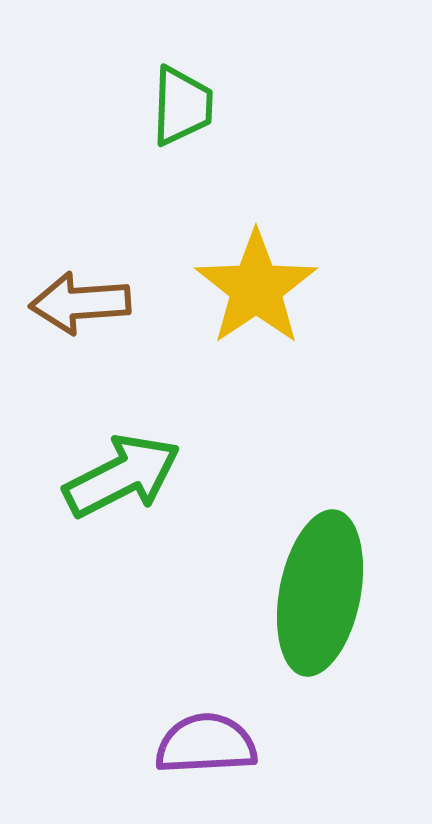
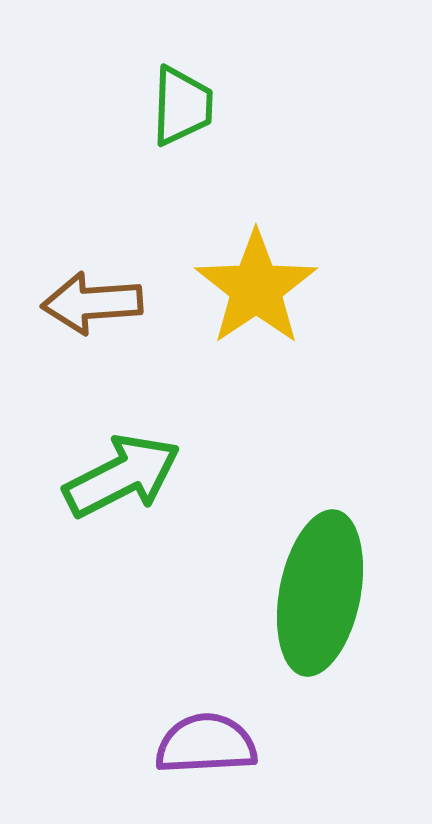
brown arrow: moved 12 px right
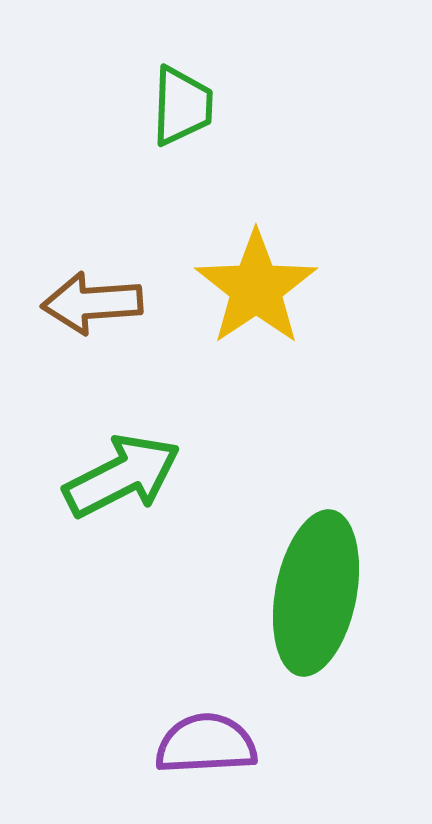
green ellipse: moved 4 px left
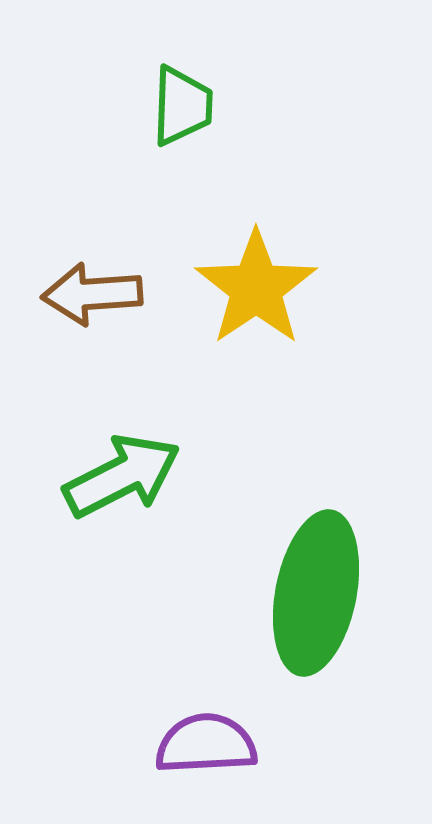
brown arrow: moved 9 px up
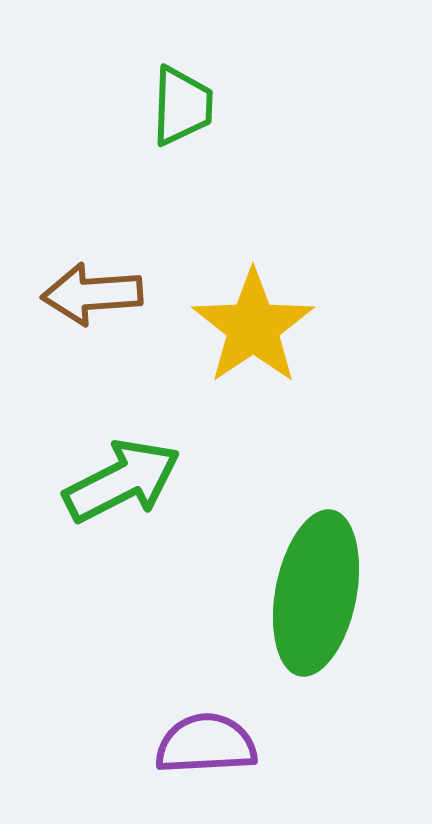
yellow star: moved 3 px left, 39 px down
green arrow: moved 5 px down
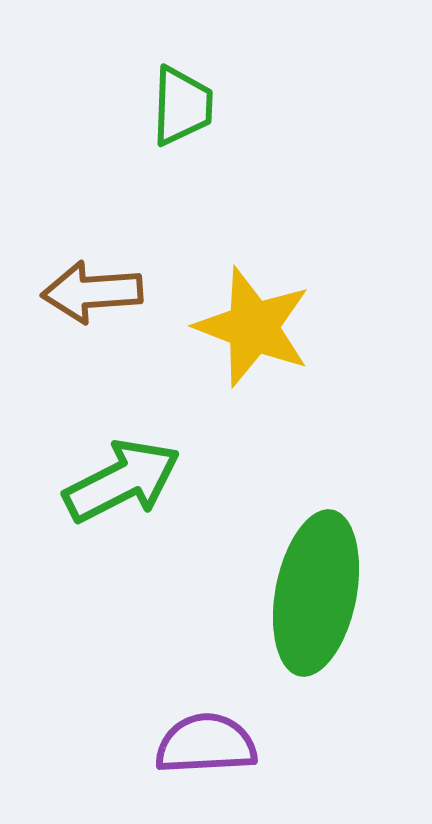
brown arrow: moved 2 px up
yellow star: rotated 17 degrees counterclockwise
